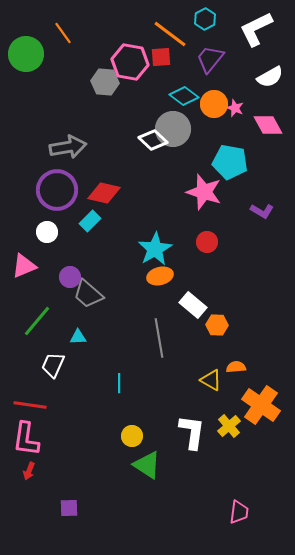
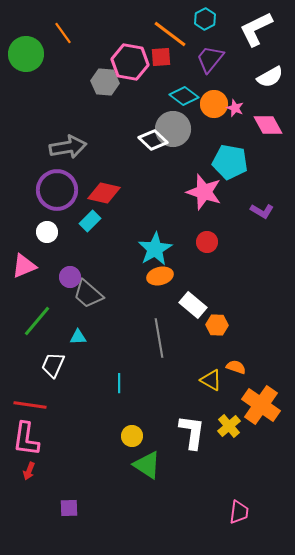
orange semicircle at (236, 367): rotated 24 degrees clockwise
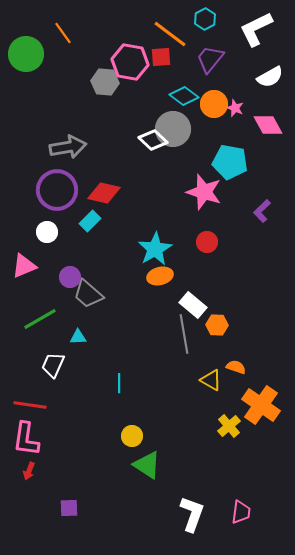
purple L-shape at (262, 211): rotated 105 degrees clockwise
green line at (37, 321): moved 3 px right, 2 px up; rotated 20 degrees clockwise
gray line at (159, 338): moved 25 px right, 4 px up
white L-shape at (192, 432): moved 82 px down; rotated 12 degrees clockwise
pink trapezoid at (239, 512): moved 2 px right
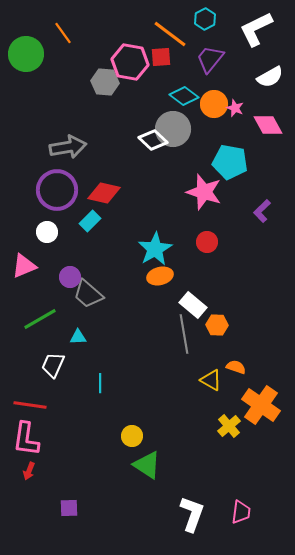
cyan line at (119, 383): moved 19 px left
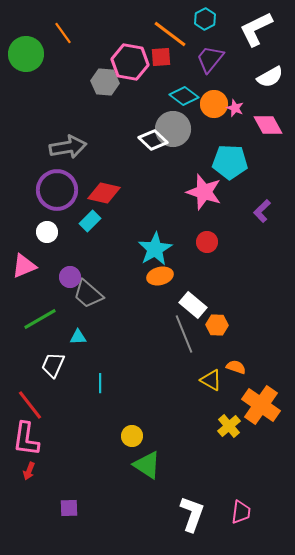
cyan pentagon at (230, 162): rotated 8 degrees counterclockwise
gray line at (184, 334): rotated 12 degrees counterclockwise
red line at (30, 405): rotated 44 degrees clockwise
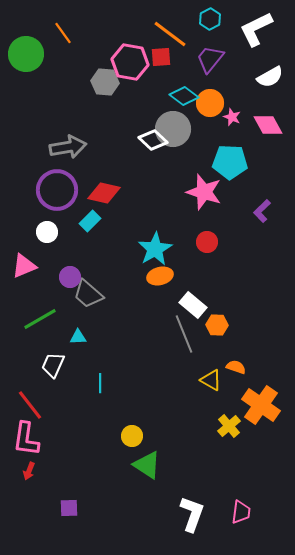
cyan hexagon at (205, 19): moved 5 px right
orange circle at (214, 104): moved 4 px left, 1 px up
pink star at (235, 108): moved 3 px left, 9 px down
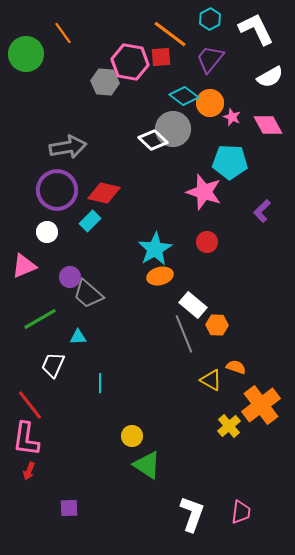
white L-shape at (256, 29): rotated 90 degrees clockwise
orange cross at (261, 405): rotated 18 degrees clockwise
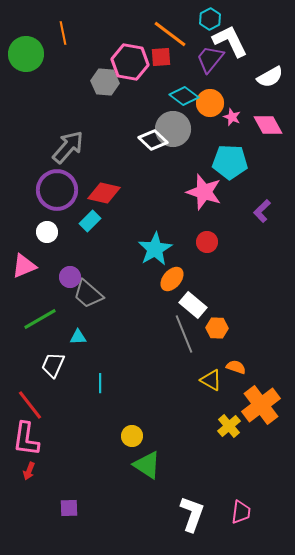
white L-shape at (256, 29): moved 26 px left, 12 px down
orange line at (63, 33): rotated 25 degrees clockwise
gray arrow at (68, 147): rotated 39 degrees counterclockwise
orange ellipse at (160, 276): moved 12 px right, 3 px down; rotated 35 degrees counterclockwise
orange hexagon at (217, 325): moved 3 px down
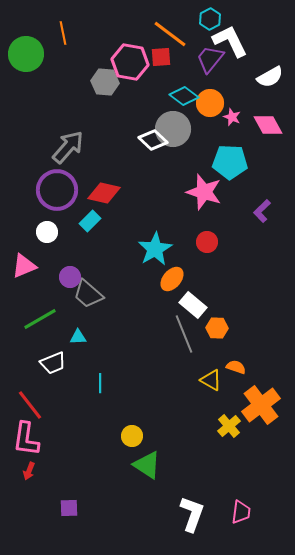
white trapezoid at (53, 365): moved 2 px up; rotated 136 degrees counterclockwise
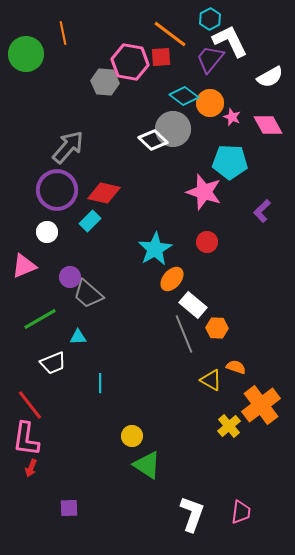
red arrow at (29, 471): moved 2 px right, 3 px up
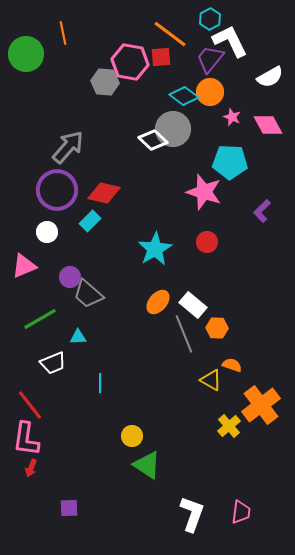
orange circle at (210, 103): moved 11 px up
orange ellipse at (172, 279): moved 14 px left, 23 px down
orange semicircle at (236, 367): moved 4 px left, 2 px up
